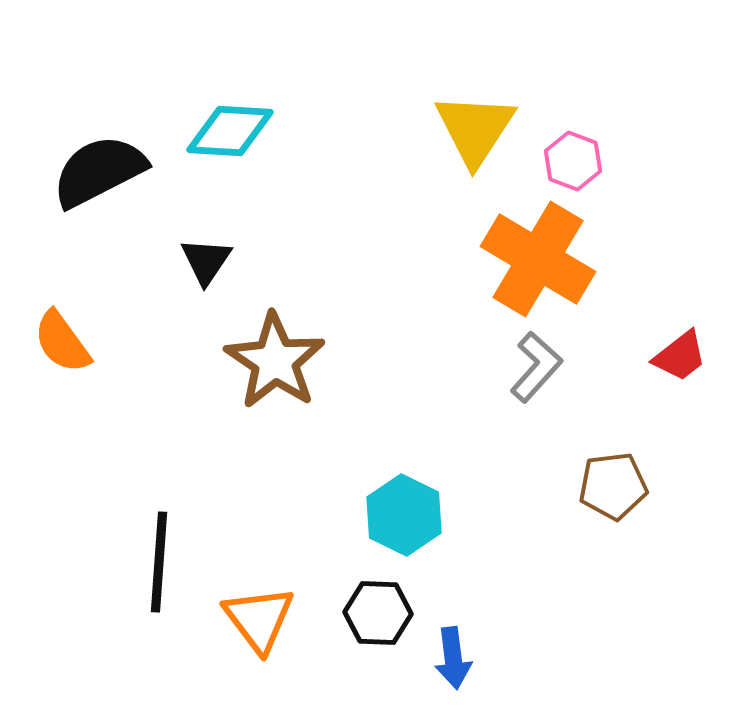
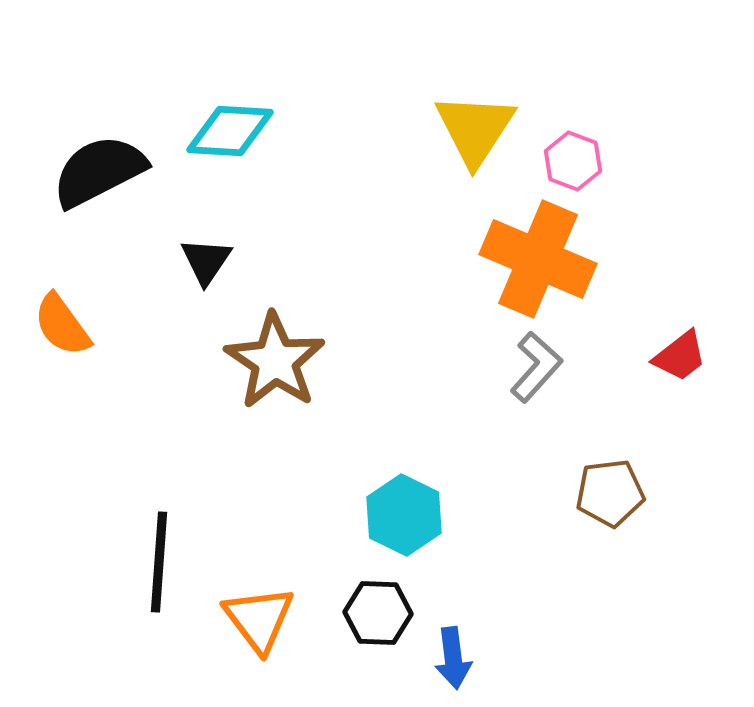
orange cross: rotated 8 degrees counterclockwise
orange semicircle: moved 17 px up
brown pentagon: moved 3 px left, 7 px down
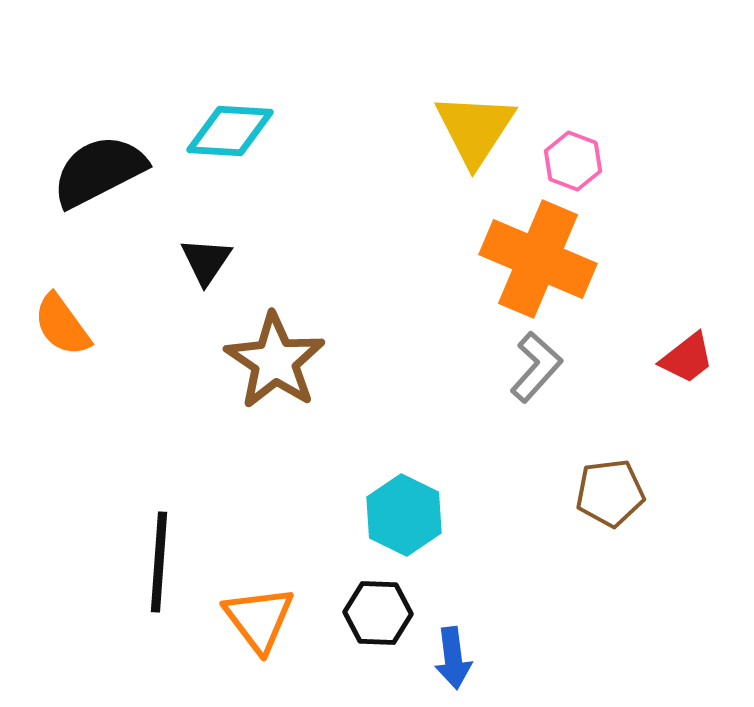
red trapezoid: moved 7 px right, 2 px down
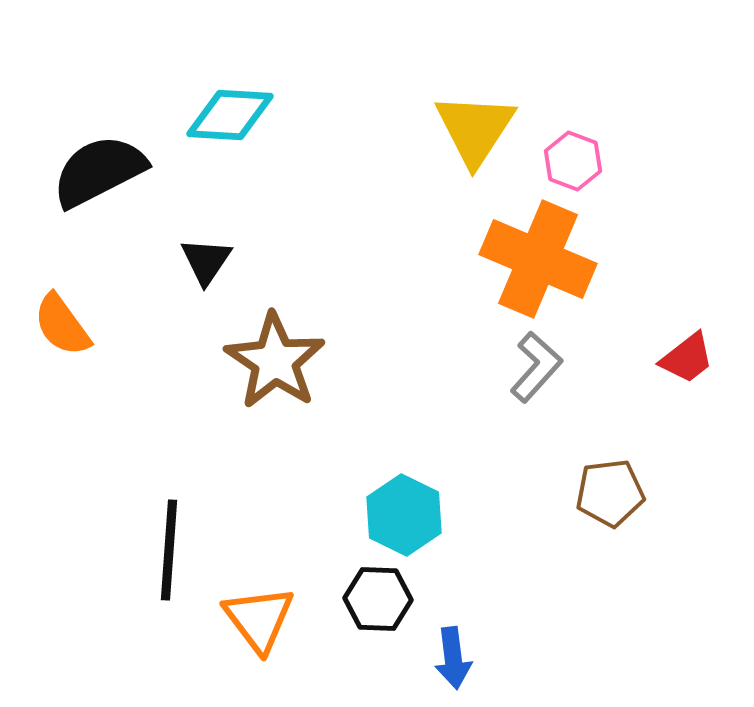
cyan diamond: moved 16 px up
black line: moved 10 px right, 12 px up
black hexagon: moved 14 px up
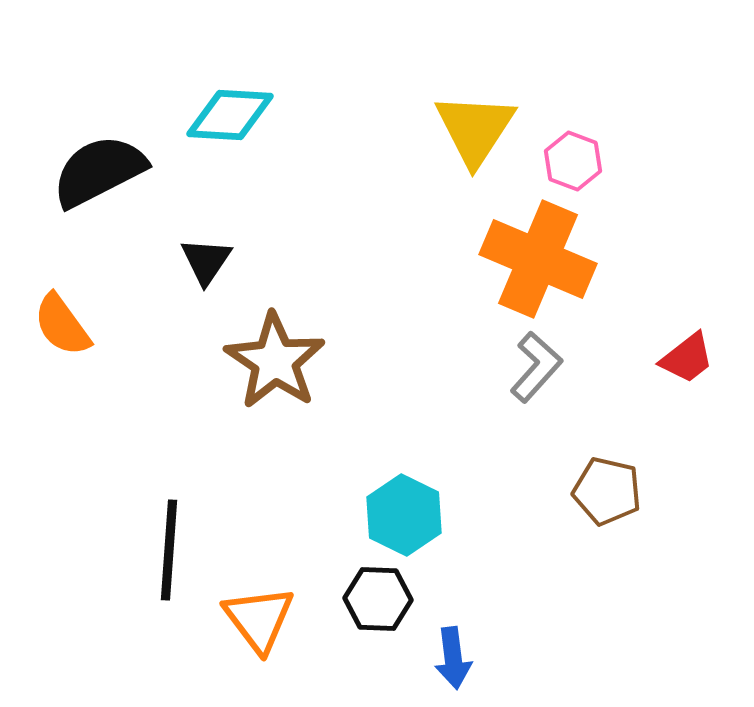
brown pentagon: moved 3 px left, 2 px up; rotated 20 degrees clockwise
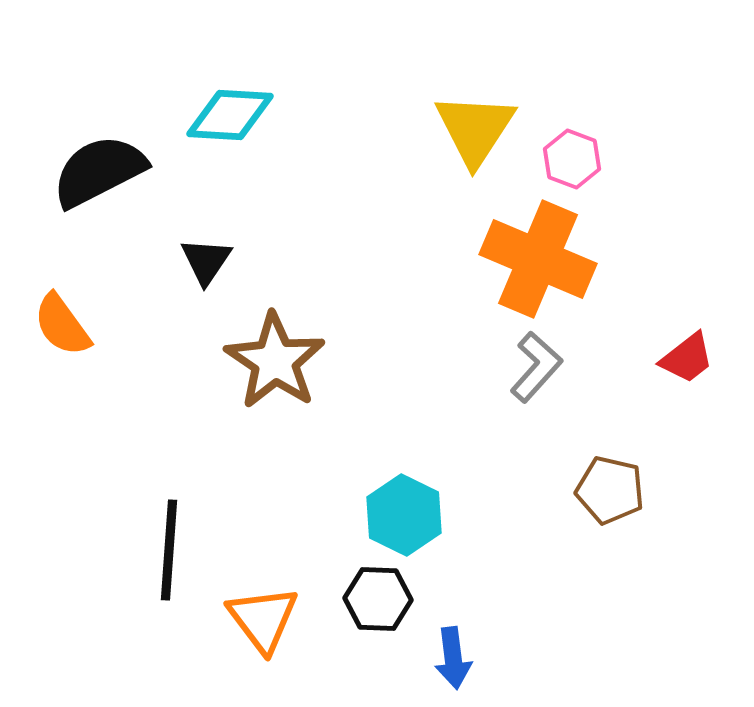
pink hexagon: moved 1 px left, 2 px up
brown pentagon: moved 3 px right, 1 px up
orange triangle: moved 4 px right
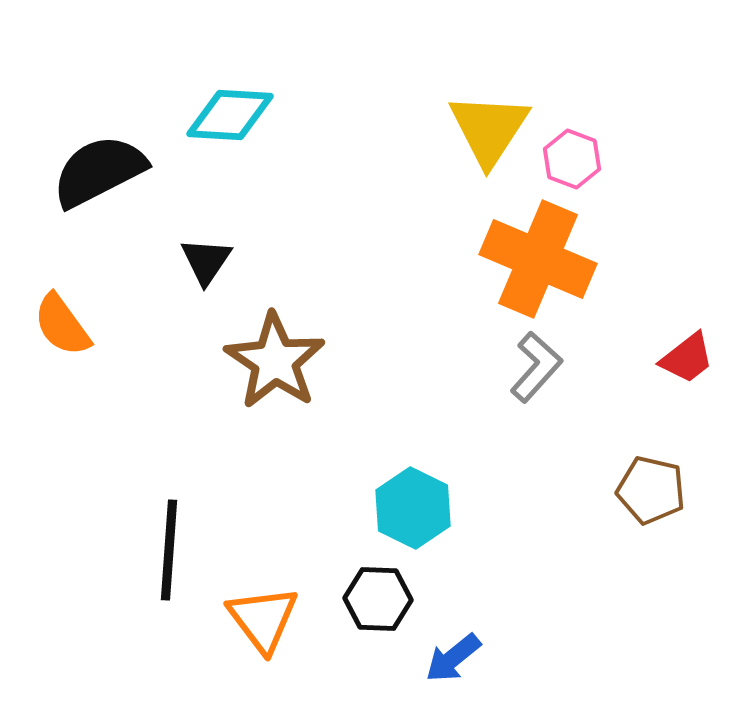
yellow triangle: moved 14 px right
brown pentagon: moved 41 px right
cyan hexagon: moved 9 px right, 7 px up
blue arrow: rotated 58 degrees clockwise
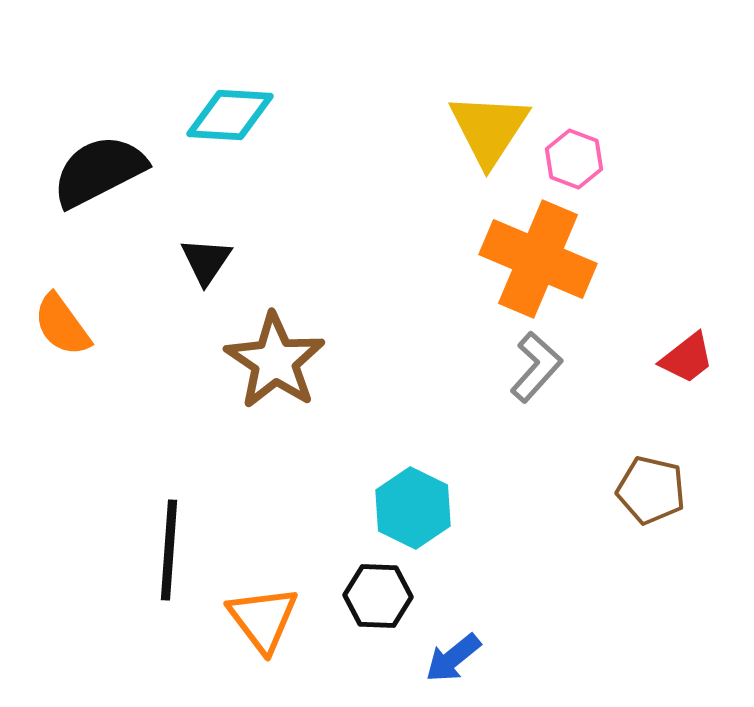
pink hexagon: moved 2 px right
black hexagon: moved 3 px up
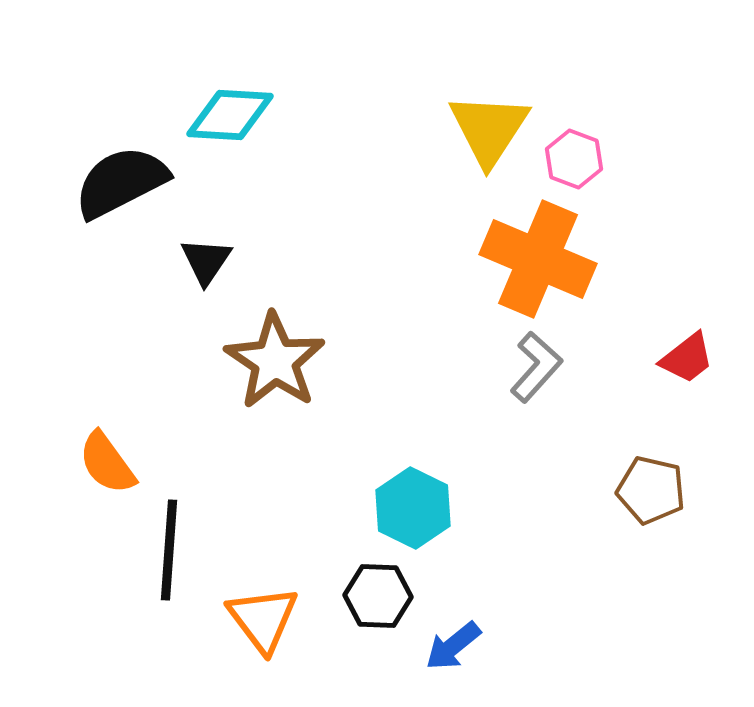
black semicircle: moved 22 px right, 11 px down
orange semicircle: moved 45 px right, 138 px down
blue arrow: moved 12 px up
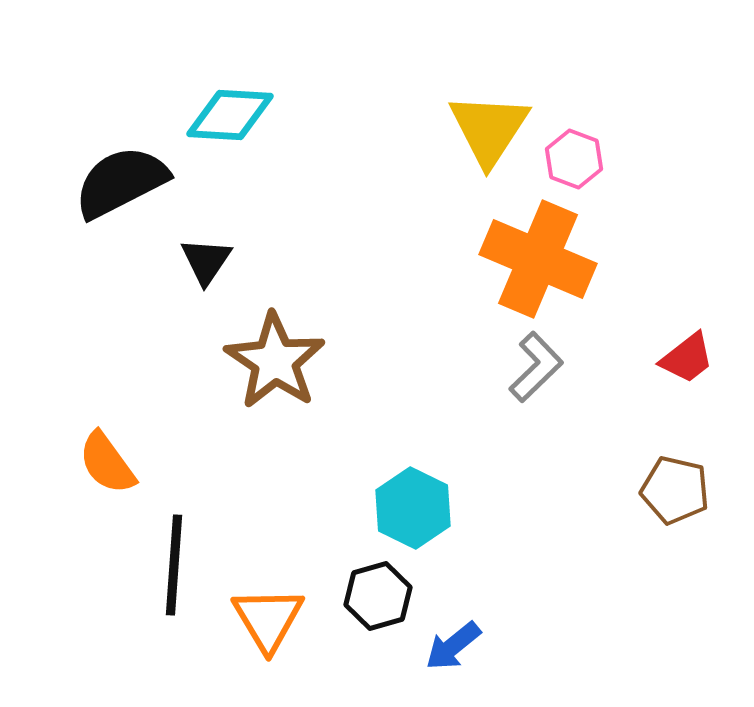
gray L-shape: rotated 4 degrees clockwise
brown pentagon: moved 24 px right
black line: moved 5 px right, 15 px down
black hexagon: rotated 18 degrees counterclockwise
orange triangle: moved 5 px right; rotated 6 degrees clockwise
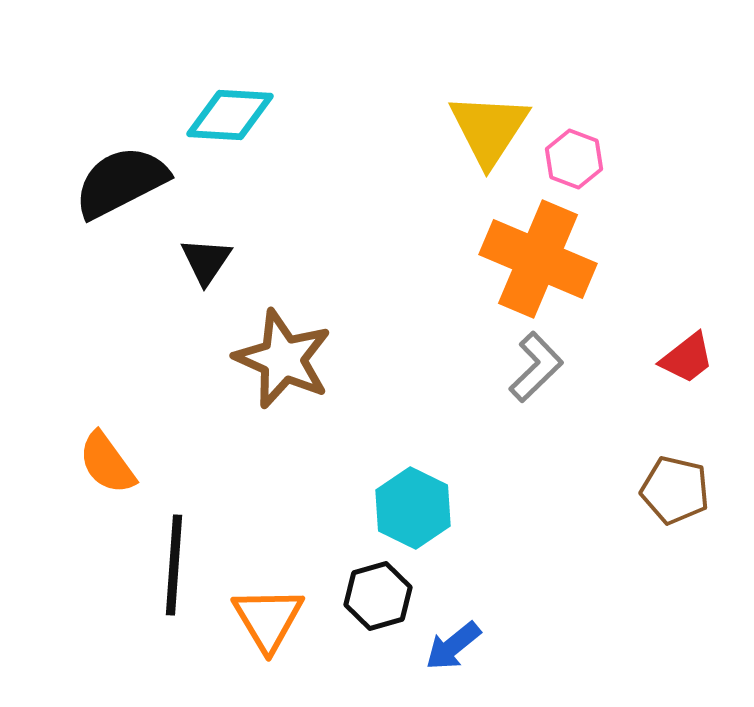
brown star: moved 8 px right, 2 px up; rotated 10 degrees counterclockwise
